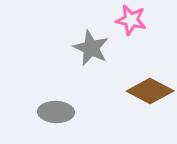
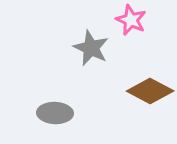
pink star: rotated 12 degrees clockwise
gray ellipse: moved 1 px left, 1 px down
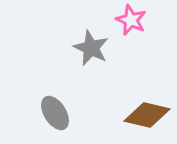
brown diamond: moved 3 px left, 24 px down; rotated 15 degrees counterclockwise
gray ellipse: rotated 56 degrees clockwise
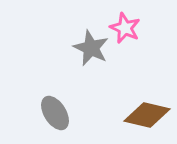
pink star: moved 6 px left, 8 px down
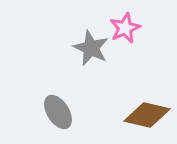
pink star: rotated 24 degrees clockwise
gray ellipse: moved 3 px right, 1 px up
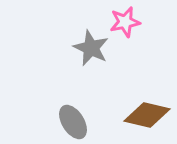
pink star: moved 6 px up; rotated 12 degrees clockwise
gray ellipse: moved 15 px right, 10 px down
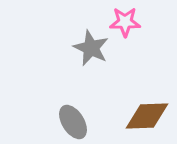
pink star: rotated 12 degrees clockwise
brown diamond: moved 1 px down; rotated 15 degrees counterclockwise
